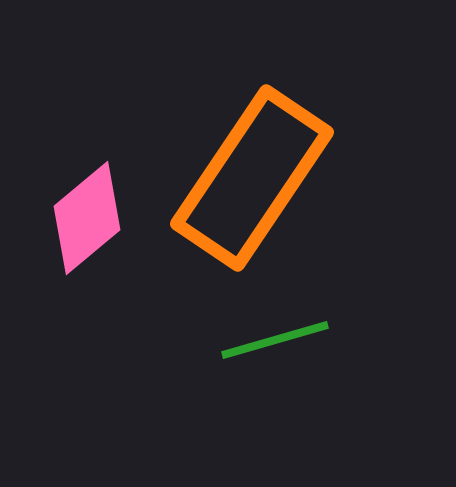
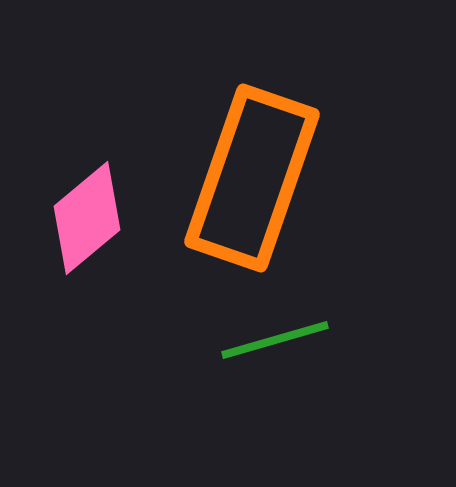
orange rectangle: rotated 15 degrees counterclockwise
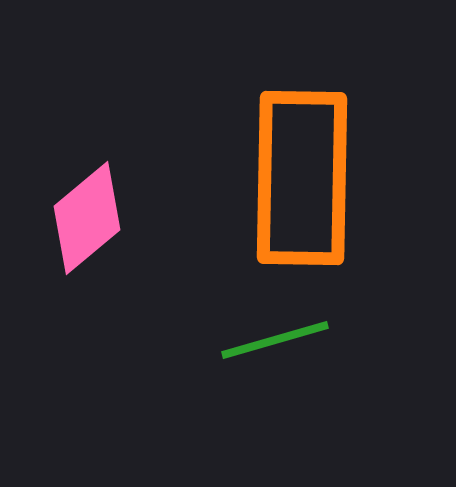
orange rectangle: moved 50 px right; rotated 18 degrees counterclockwise
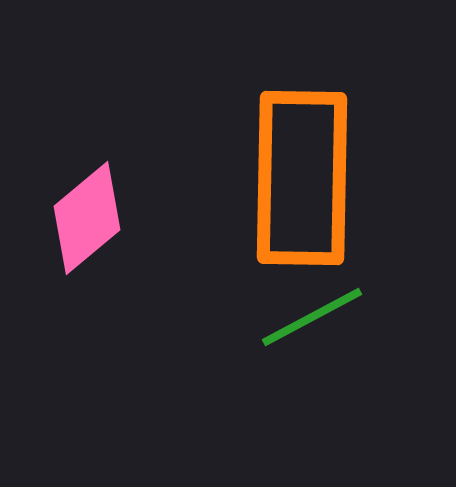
green line: moved 37 px right, 23 px up; rotated 12 degrees counterclockwise
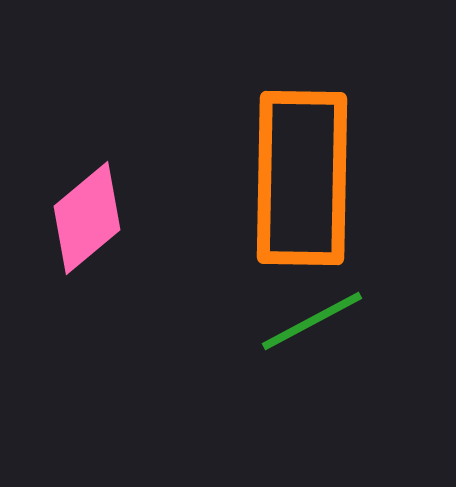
green line: moved 4 px down
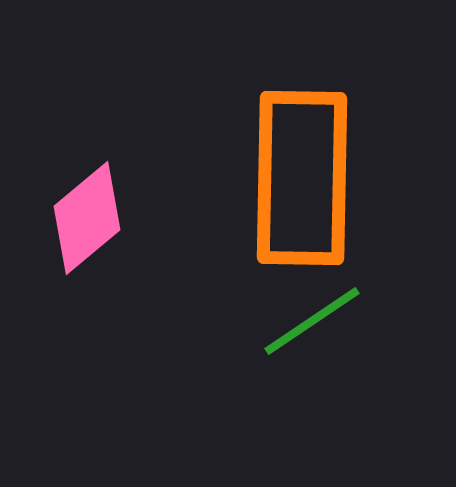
green line: rotated 6 degrees counterclockwise
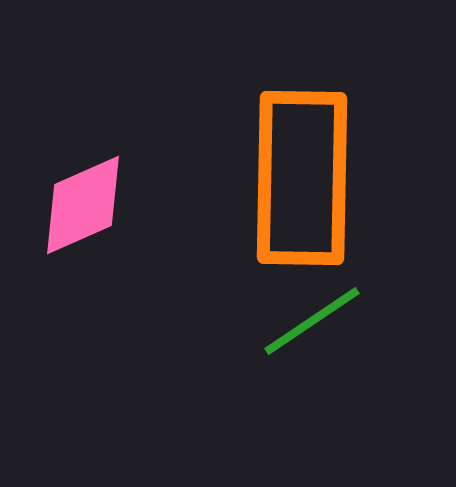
pink diamond: moved 4 px left, 13 px up; rotated 16 degrees clockwise
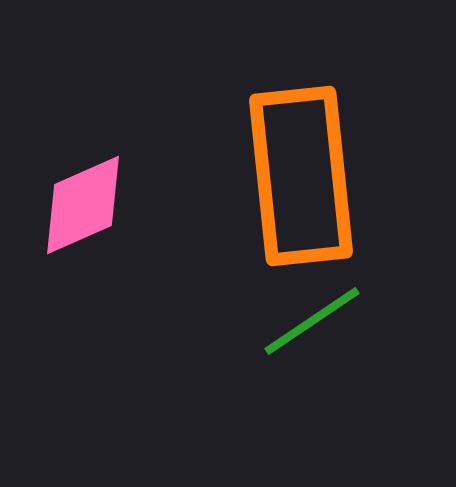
orange rectangle: moved 1 px left, 2 px up; rotated 7 degrees counterclockwise
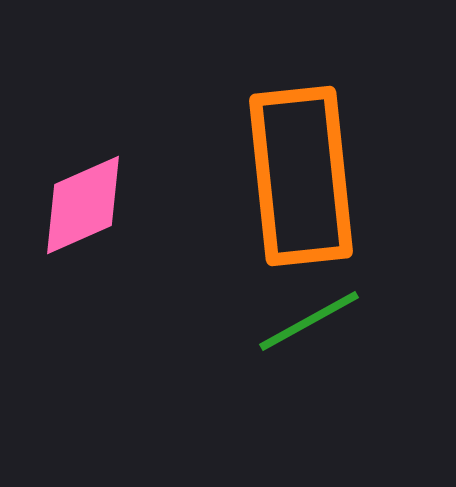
green line: moved 3 px left; rotated 5 degrees clockwise
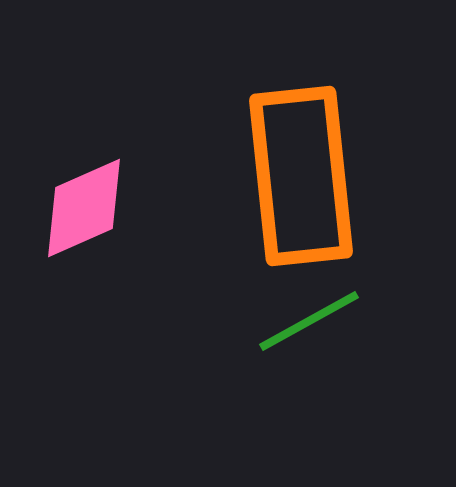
pink diamond: moved 1 px right, 3 px down
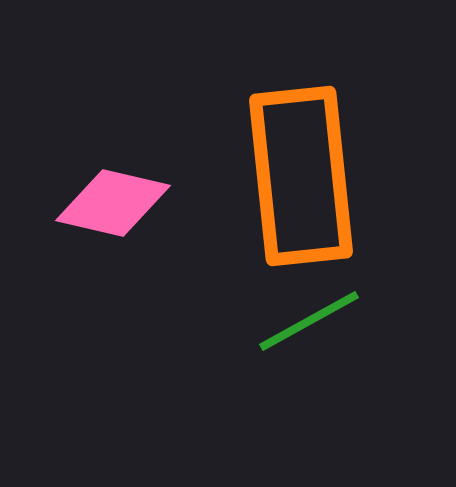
pink diamond: moved 29 px right, 5 px up; rotated 37 degrees clockwise
